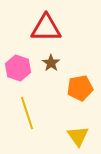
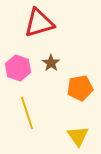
red triangle: moved 7 px left, 5 px up; rotated 16 degrees counterclockwise
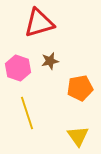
brown star: moved 1 px left, 2 px up; rotated 24 degrees clockwise
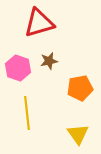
brown star: moved 1 px left
yellow line: rotated 12 degrees clockwise
yellow triangle: moved 2 px up
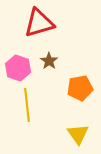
brown star: rotated 24 degrees counterclockwise
yellow line: moved 8 px up
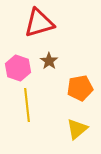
yellow triangle: moved 1 px left, 5 px up; rotated 25 degrees clockwise
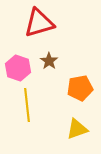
yellow triangle: rotated 20 degrees clockwise
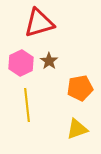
pink hexagon: moved 3 px right, 5 px up; rotated 15 degrees clockwise
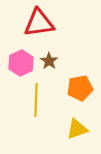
red triangle: rotated 8 degrees clockwise
yellow line: moved 9 px right, 5 px up; rotated 8 degrees clockwise
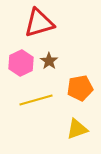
red triangle: rotated 8 degrees counterclockwise
yellow line: rotated 72 degrees clockwise
